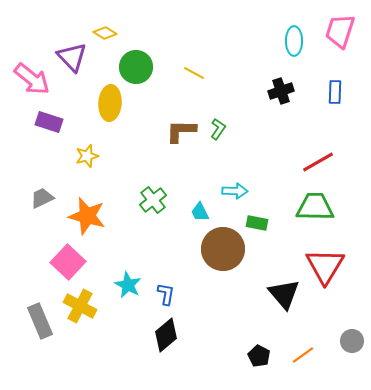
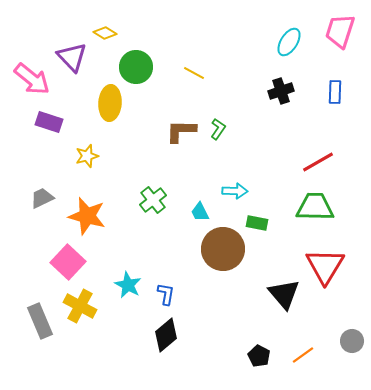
cyan ellipse: moved 5 px left, 1 px down; rotated 32 degrees clockwise
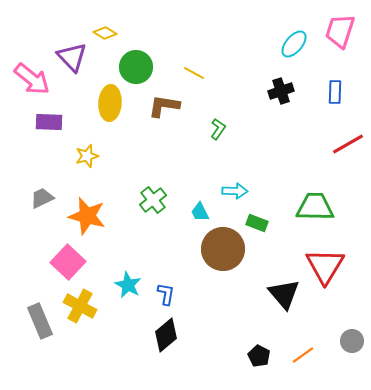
cyan ellipse: moved 5 px right, 2 px down; rotated 8 degrees clockwise
purple rectangle: rotated 16 degrees counterclockwise
brown L-shape: moved 17 px left, 25 px up; rotated 8 degrees clockwise
red line: moved 30 px right, 18 px up
green rectangle: rotated 10 degrees clockwise
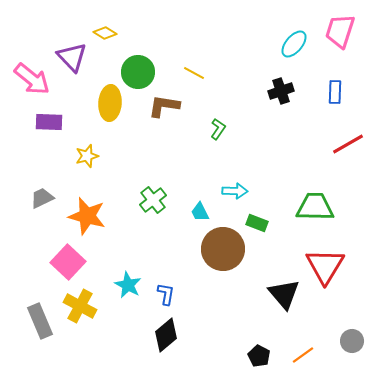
green circle: moved 2 px right, 5 px down
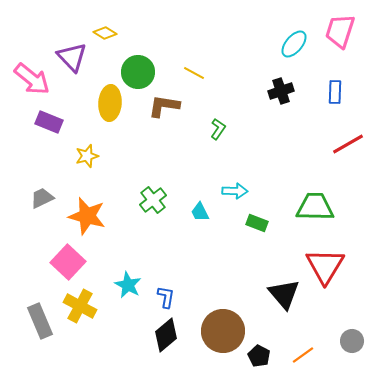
purple rectangle: rotated 20 degrees clockwise
brown circle: moved 82 px down
blue L-shape: moved 3 px down
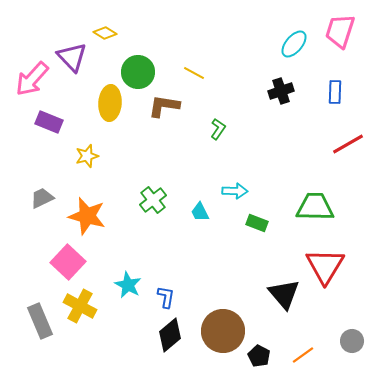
pink arrow: rotated 93 degrees clockwise
black diamond: moved 4 px right
